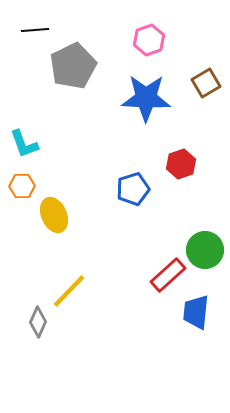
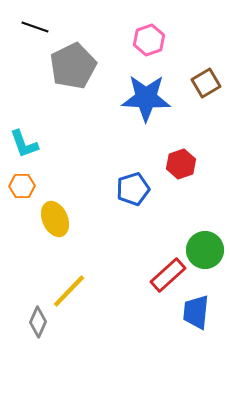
black line: moved 3 px up; rotated 24 degrees clockwise
yellow ellipse: moved 1 px right, 4 px down
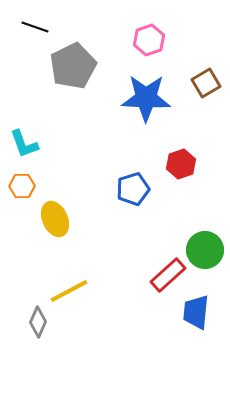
yellow line: rotated 18 degrees clockwise
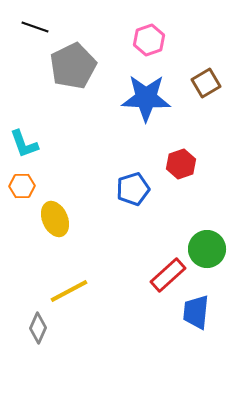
green circle: moved 2 px right, 1 px up
gray diamond: moved 6 px down
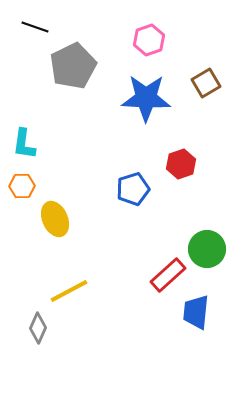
cyan L-shape: rotated 28 degrees clockwise
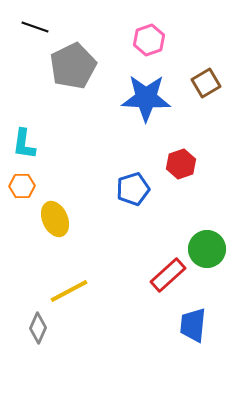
blue trapezoid: moved 3 px left, 13 px down
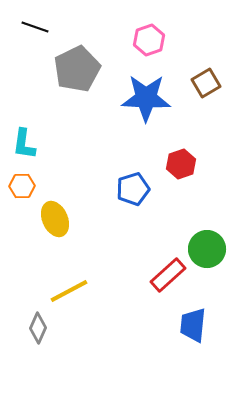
gray pentagon: moved 4 px right, 3 px down
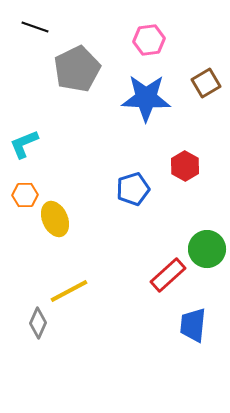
pink hexagon: rotated 12 degrees clockwise
cyan L-shape: rotated 60 degrees clockwise
red hexagon: moved 4 px right, 2 px down; rotated 12 degrees counterclockwise
orange hexagon: moved 3 px right, 9 px down
gray diamond: moved 5 px up
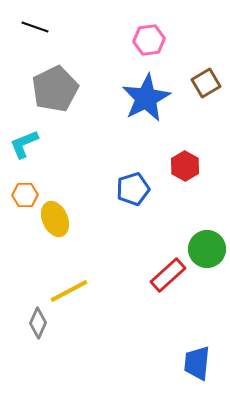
gray pentagon: moved 22 px left, 20 px down
blue star: rotated 30 degrees counterclockwise
blue trapezoid: moved 4 px right, 38 px down
